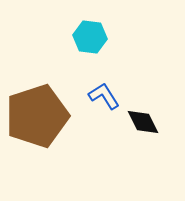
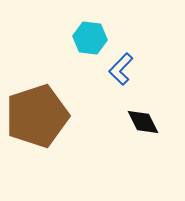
cyan hexagon: moved 1 px down
blue L-shape: moved 17 px right, 27 px up; rotated 104 degrees counterclockwise
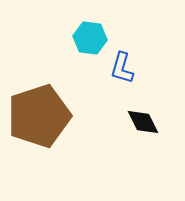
blue L-shape: moved 1 px right, 1 px up; rotated 28 degrees counterclockwise
brown pentagon: moved 2 px right
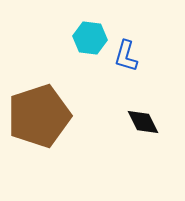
blue L-shape: moved 4 px right, 12 px up
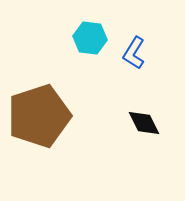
blue L-shape: moved 8 px right, 3 px up; rotated 16 degrees clockwise
black diamond: moved 1 px right, 1 px down
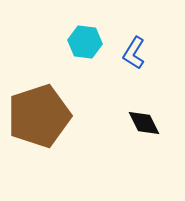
cyan hexagon: moved 5 px left, 4 px down
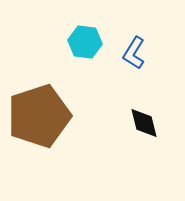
black diamond: rotated 12 degrees clockwise
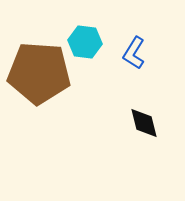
brown pentagon: moved 43 px up; rotated 22 degrees clockwise
